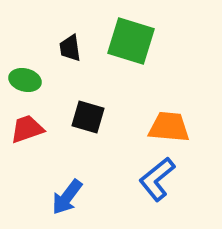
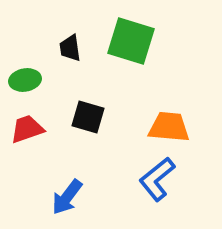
green ellipse: rotated 24 degrees counterclockwise
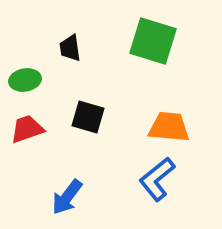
green square: moved 22 px right
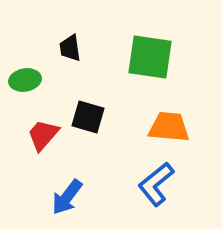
green square: moved 3 px left, 16 px down; rotated 9 degrees counterclockwise
red trapezoid: moved 16 px right, 6 px down; rotated 30 degrees counterclockwise
blue L-shape: moved 1 px left, 5 px down
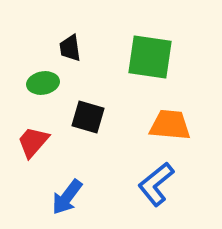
green ellipse: moved 18 px right, 3 px down
orange trapezoid: moved 1 px right, 2 px up
red trapezoid: moved 10 px left, 7 px down
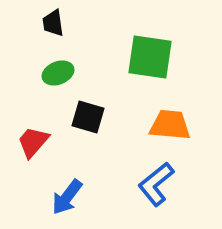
black trapezoid: moved 17 px left, 25 px up
green ellipse: moved 15 px right, 10 px up; rotated 12 degrees counterclockwise
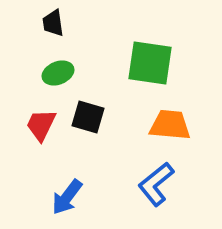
green square: moved 6 px down
red trapezoid: moved 8 px right, 17 px up; rotated 15 degrees counterclockwise
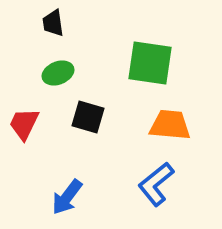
red trapezoid: moved 17 px left, 1 px up
